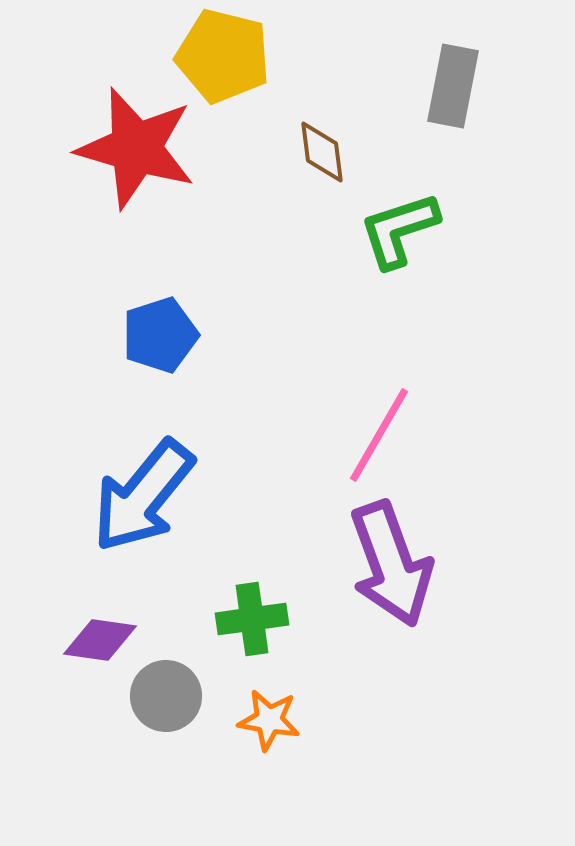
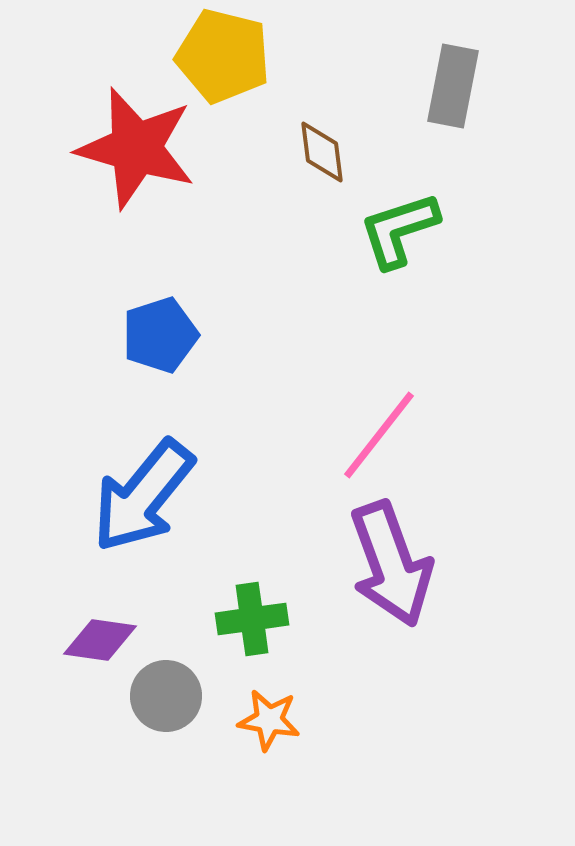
pink line: rotated 8 degrees clockwise
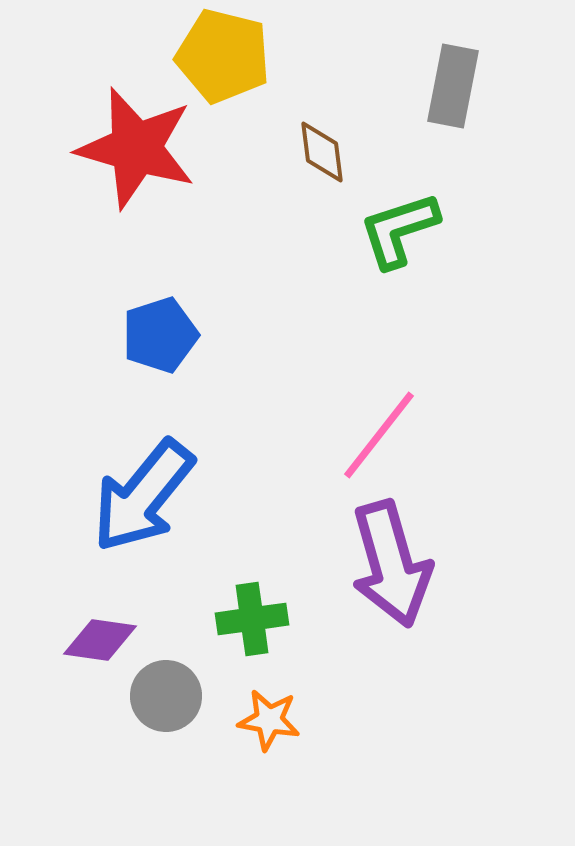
purple arrow: rotated 4 degrees clockwise
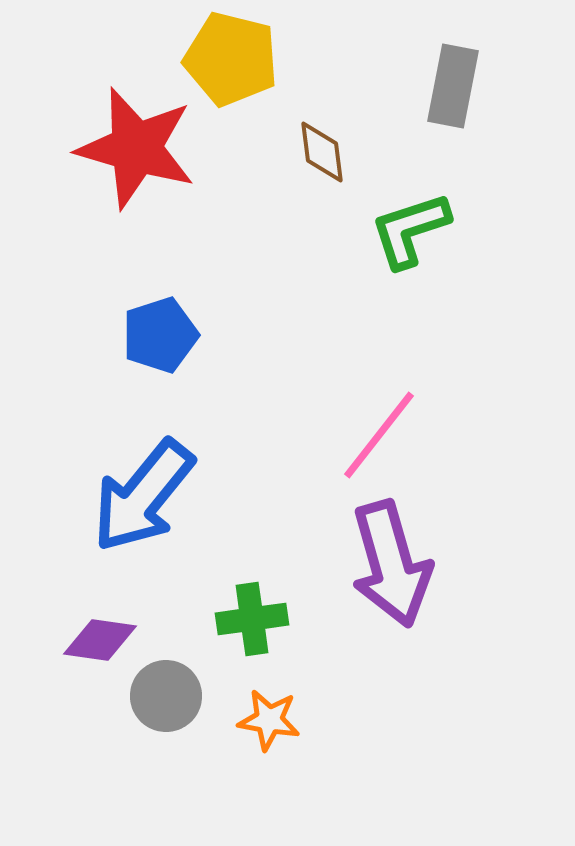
yellow pentagon: moved 8 px right, 3 px down
green L-shape: moved 11 px right
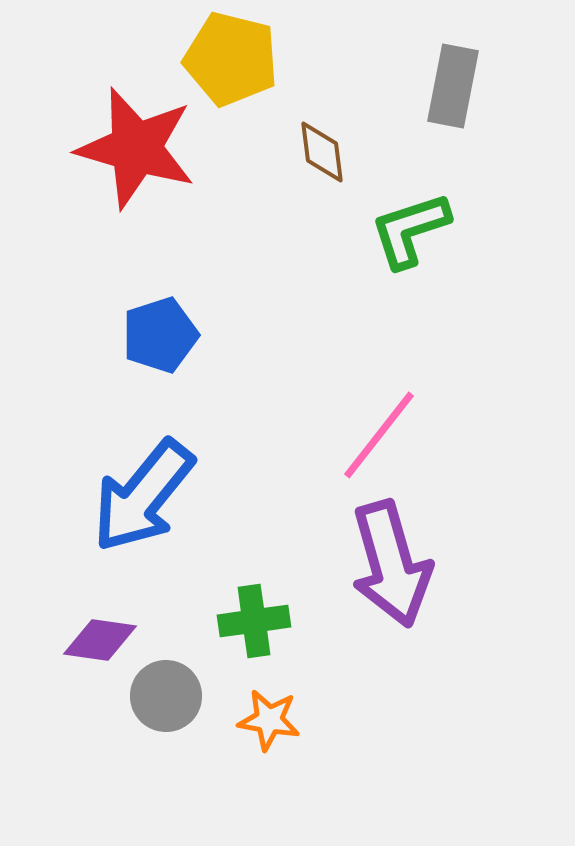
green cross: moved 2 px right, 2 px down
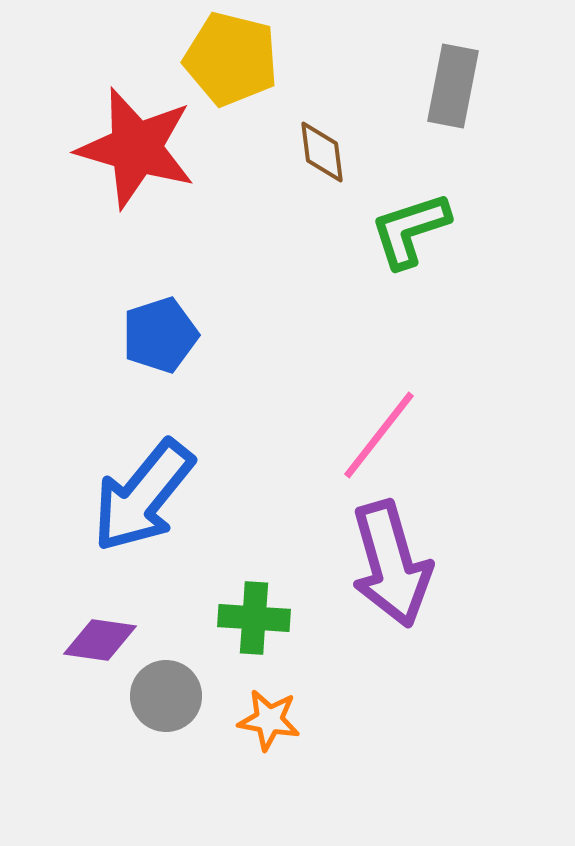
green cross: moved 3 px up; rotated 12 degrees clockwise
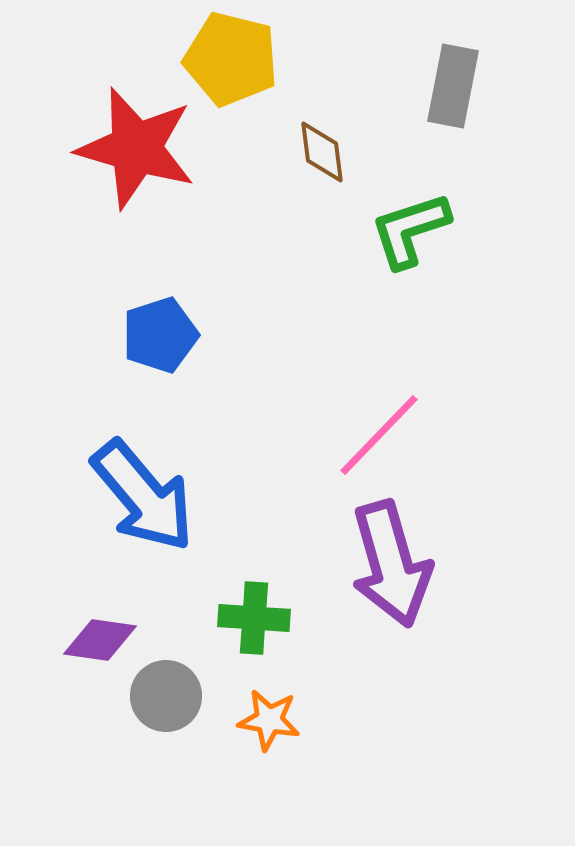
pink line: rotated 6 degrees clockwise
blue arrow: rotated 79 degrees counterclockwise
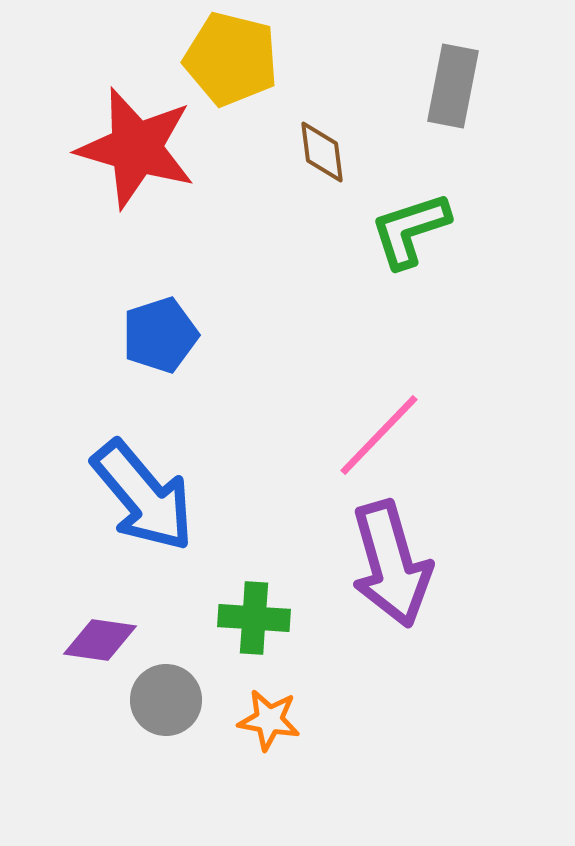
gray circle: moved 4 px down
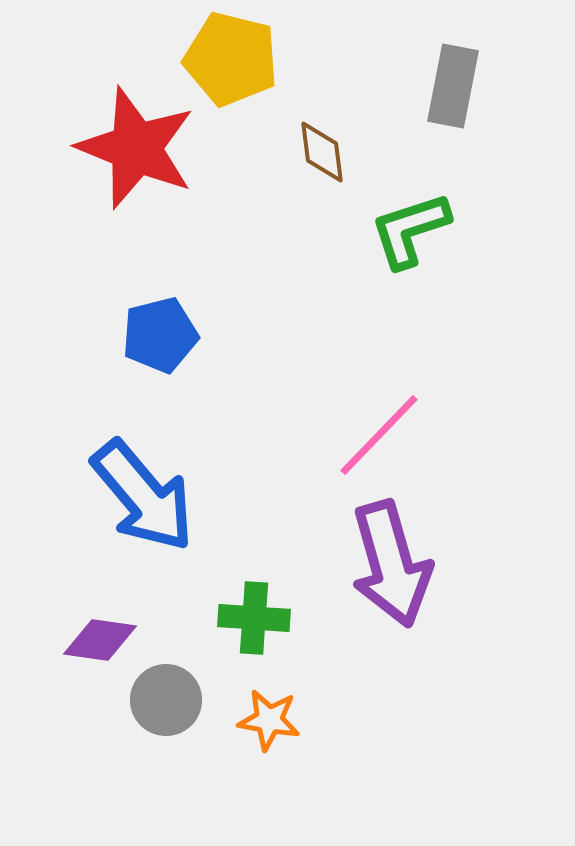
red star: rotated 6 degrees clockwise
blue pentagon: rotated 4 degrees clockwise
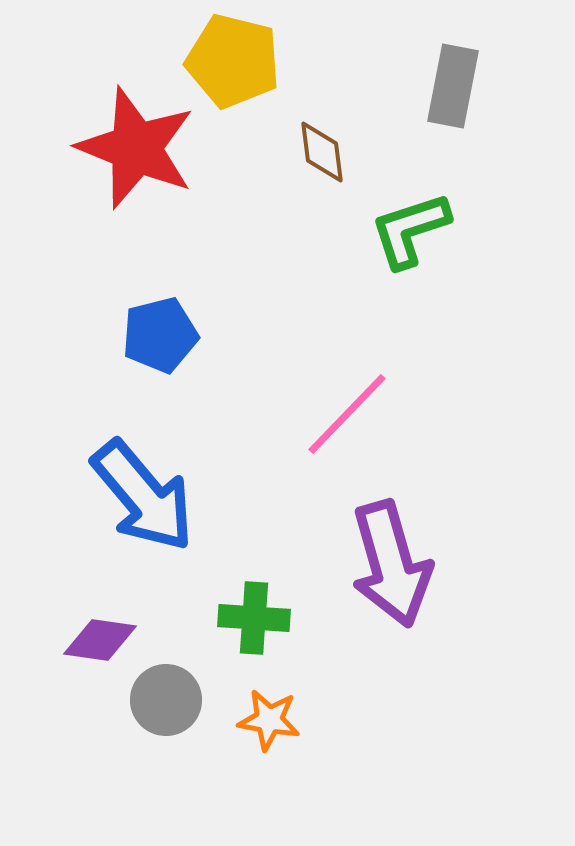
yellow pentagon: moved 2 px right, 2 px down
pink line: moved 32 px left, 21 px up
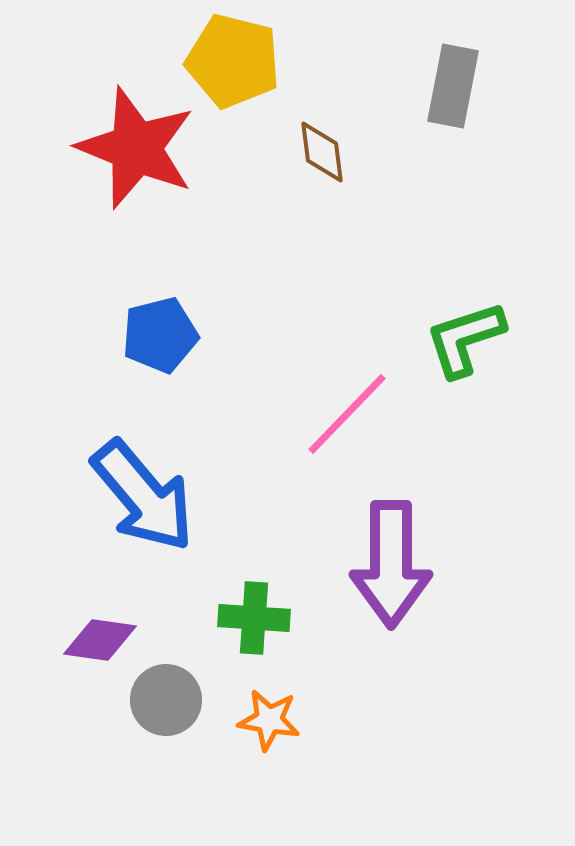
green L-shape: moved 55 px right, 109 px down
purple arrow: rotated 16 degrees clockwise
